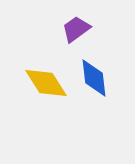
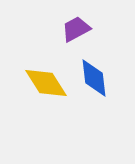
purple trapezoid: rotated 8 degrees clockwise
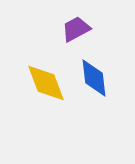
yellow diamond: rotated 12 degrees clockwise
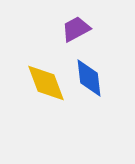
blue diamond: moved 5 px left
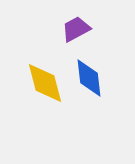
yellow diamond: moved 1 px left; rotated 6 degrees clockwise
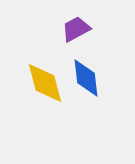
blue diamond: moved 3 px left
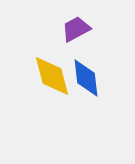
yellow diamond: moved 7 px right, 7 px up
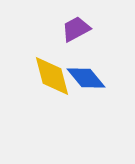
blue diamond: rotated 33 degrees counterclockwise
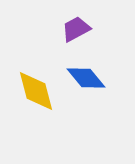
yellow diamond: moved 16 px left, 15 px down
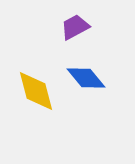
purple trapezoid: moved 1 px left, 2 px up
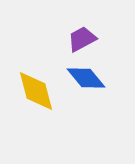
purple trapezoid: moved 7 px right, 12 px down
